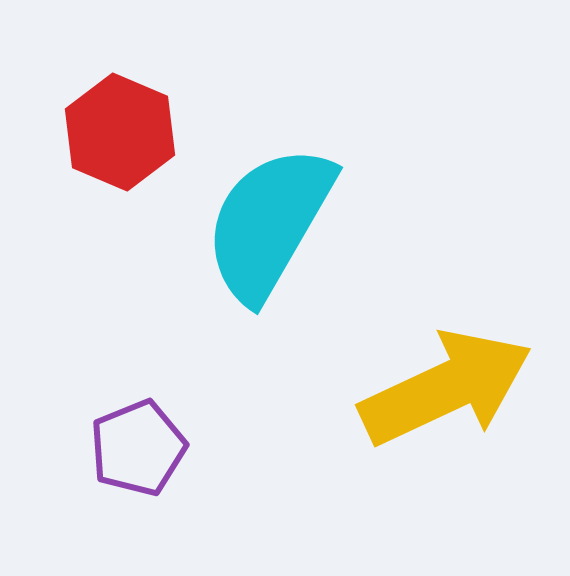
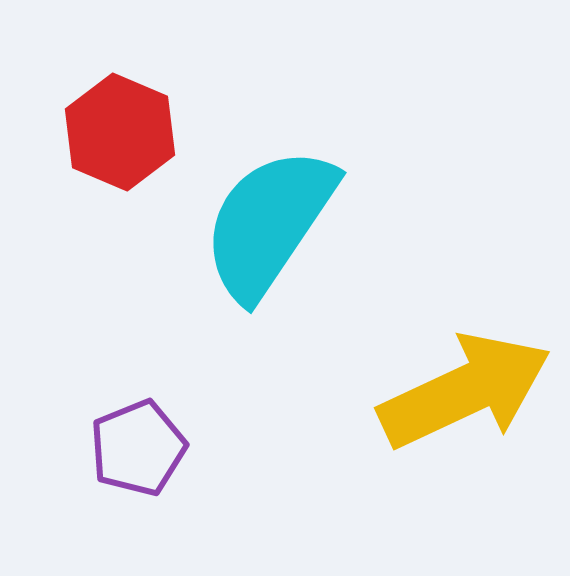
cyan semicircle: rotated 4 degrees clockwise
yellow arrow: moved 19 px right, 3 px down
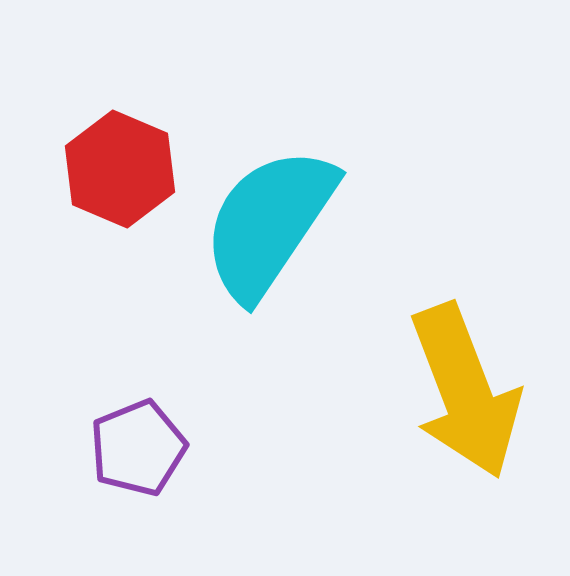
red hexagon: moved 37 px down
yellow arrow: rotated 94 degrees clockwise
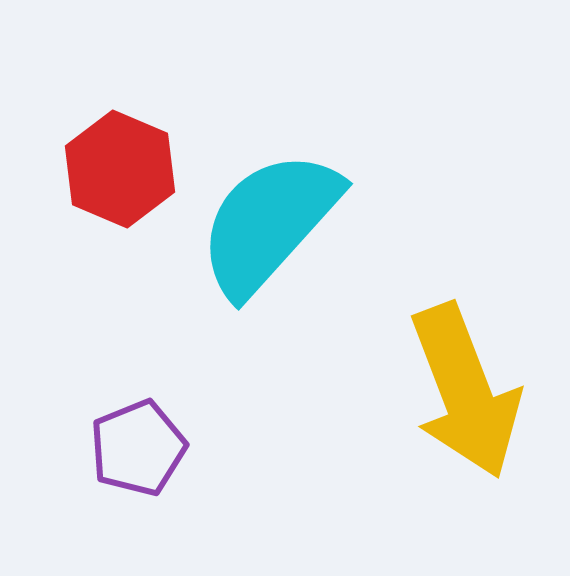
cyan semicircle: rotated 8 degrees clockwise
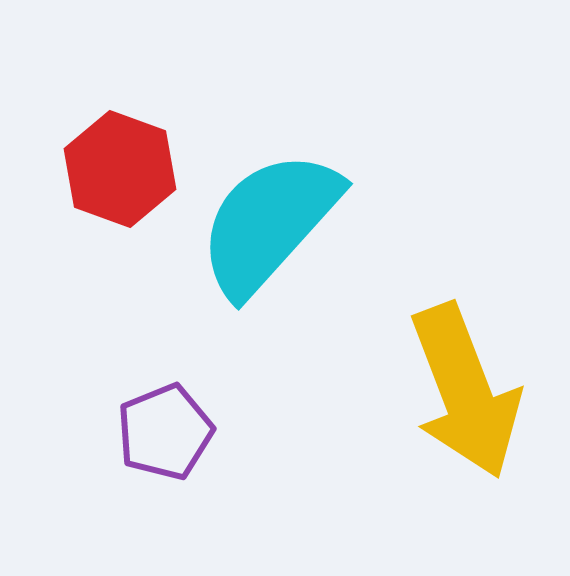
red hexagon: rotated 3 degrees counterclockwise
purple pentagon: moved 27 px right, 16 px up
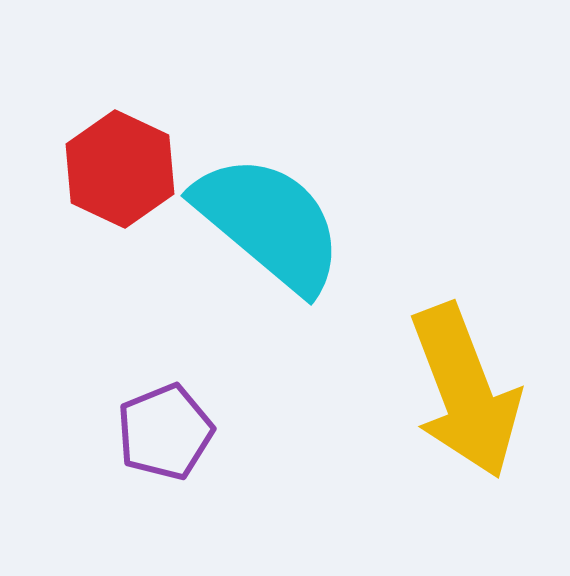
red hexagon: rotated 5 degrees clockwise
cyan semicircle: rotated 88 degrees clockwise
